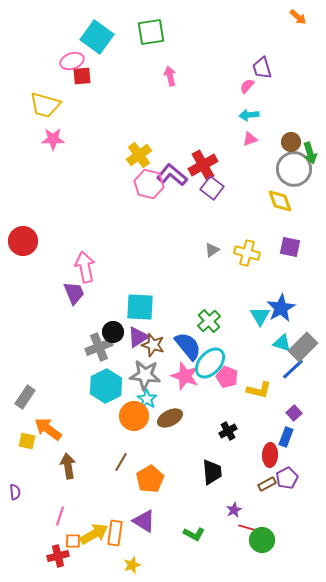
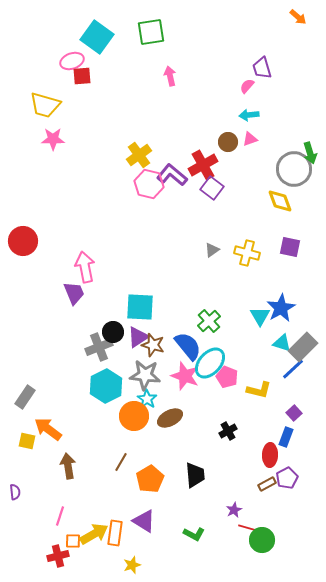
brown circle at (291, 142): moved 63 px left
black trapezoid at (212, 472): moved 17 px left, 3 px down
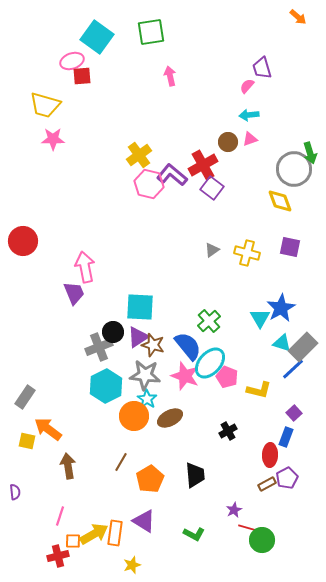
cyan triangle at (260, 316): moved 2 px down
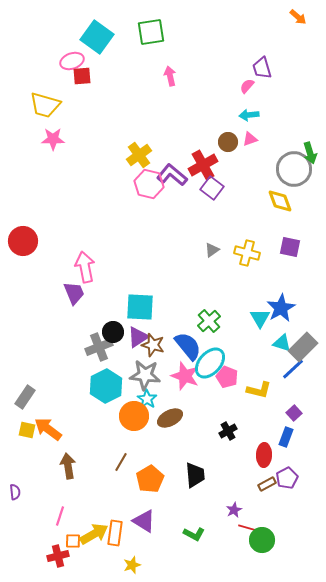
yellow square at (27, 441): moved 11 px up
red ellipse at (270, 455): moved 6 px left
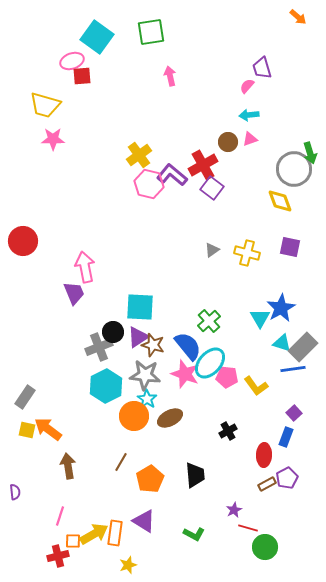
blue line at (293, 369): rotated 35 degrees clockwise
pink star at (185, 376): moved 2 px up
pink pentagon at (227, 377): rotated 15 degrees counterclockwise
yellow L-shape at (259, 390): moved 3 px left, 4 px up; rotated 40 degrees clockwise
green circle at (262, 540): moved 3 px right, 7 px down
yellow star at (132, 565): moved 4 px left
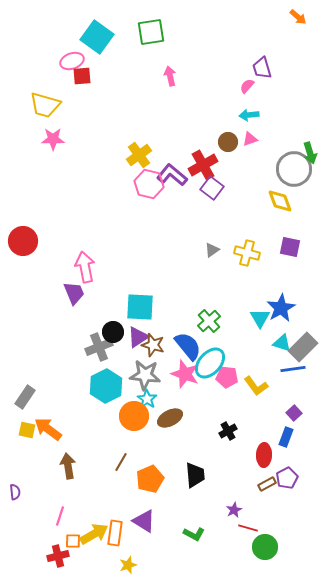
orange pentagon at (150, 479): rotated 8 degrees clockwise
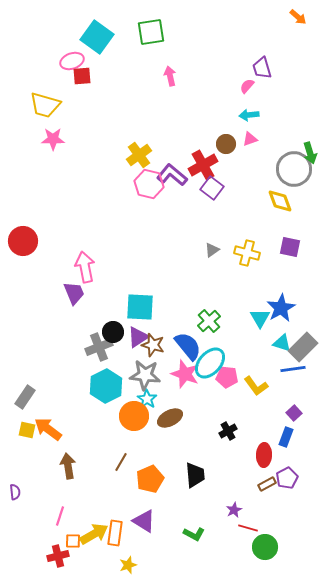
brown circle at (228, 142): moved 2 px left, 2 px down
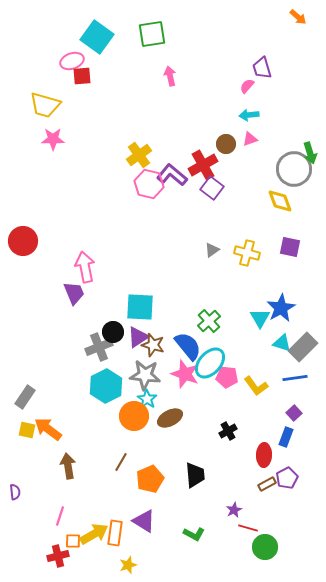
green square at (151, 32): moved 1 px right, 2 px down
blue line at (293, 369): moved 2 px right, 9 px down
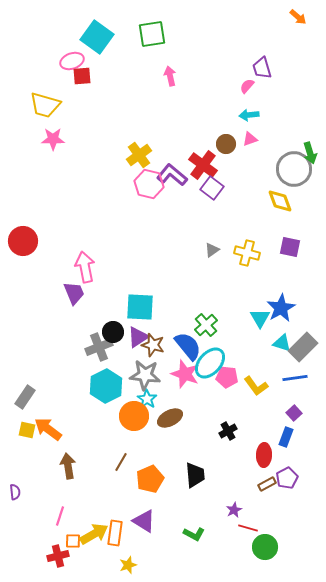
red cross at (203, 165): rotated 24 degrees counterclockwise
green cross at (209, 321): moved 3 px left, 4 px down
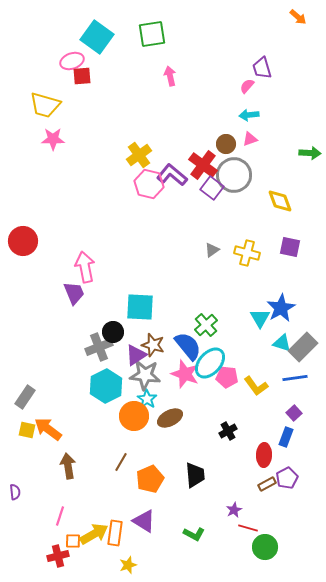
green arrow at (310, 153): rotated 70 degrees counterclockwise
gray circle at (294, 169): moved 60 px left, 6 px down
purple triangle at (138, 337): moved 2 px left, 18 px down
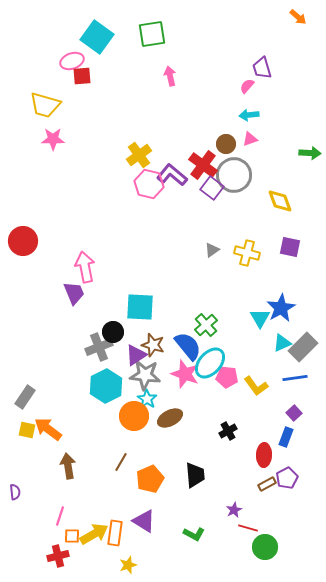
cyan triangle at (282, 343): rotated 42 degrees counterclockwise
orange square at (73, 541): moved 1 px left, 5 px up
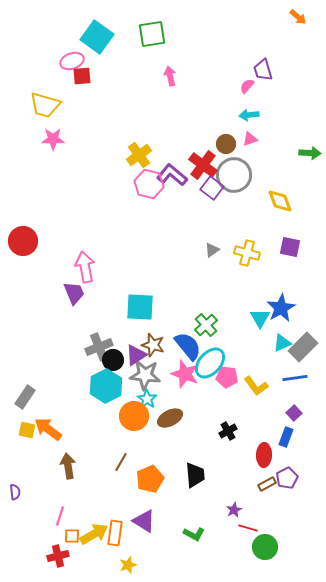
purple trapezoid at (262, 68): moved 1 px right, 2 px down
black circle at (113, 332): moved 28 px down
